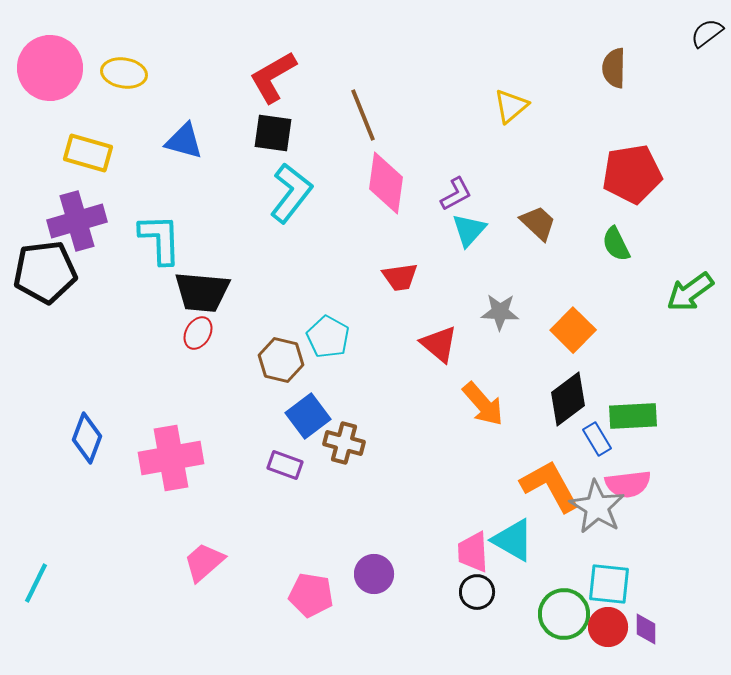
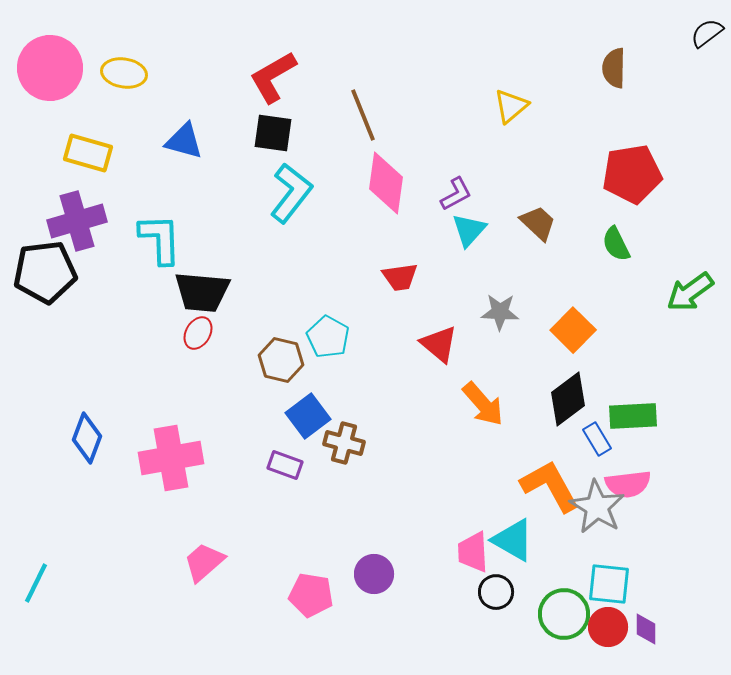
black circle at (477, 592): moved 19 px right
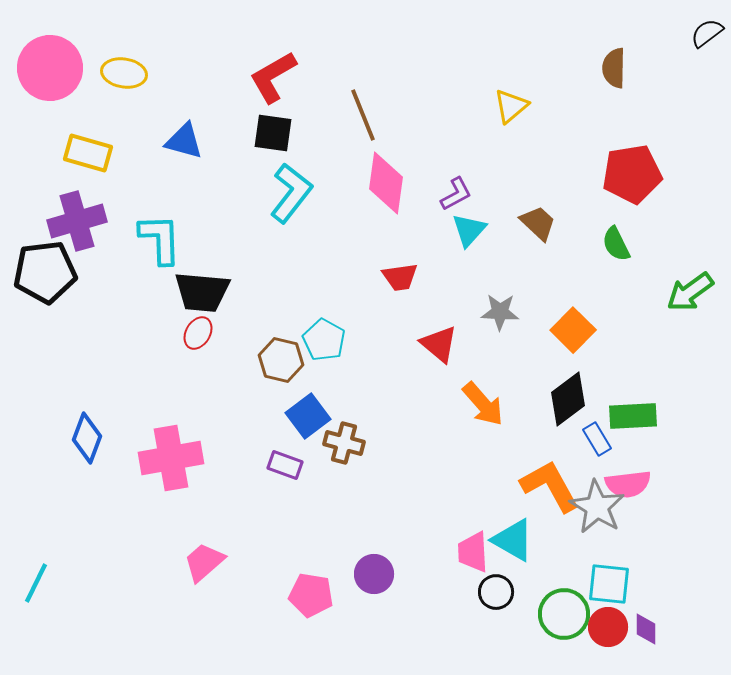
cyan pentagon at (328, 337): moved 4 px left, 3 px down
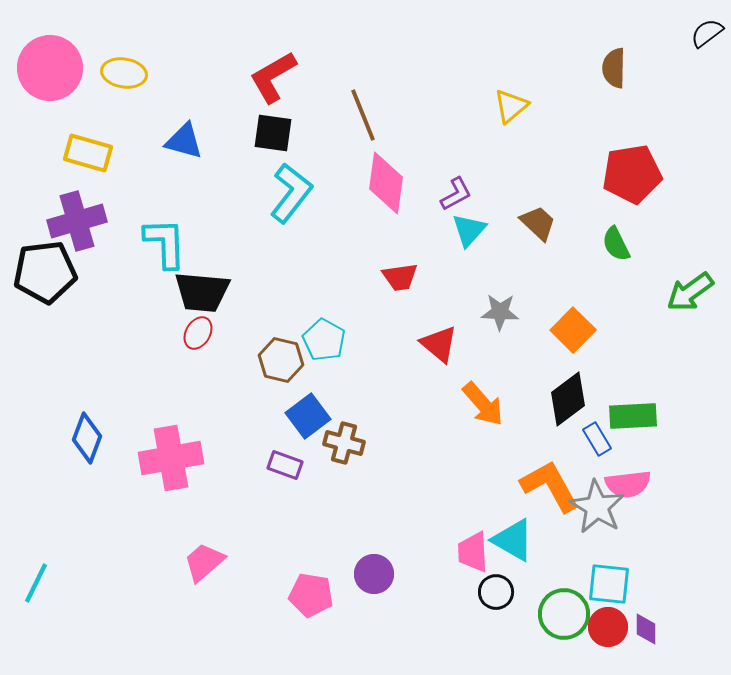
cyan L-shape at (160, 239): moved 5 px right, 4 px down
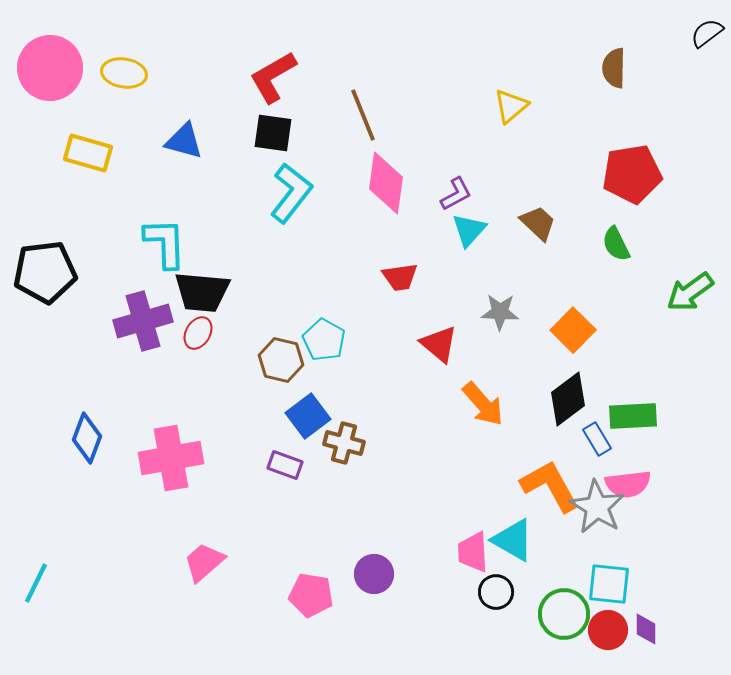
purple cross at (77, 221): moved 66 px right, 100 px down
red circle at (608, 627): moved 3 px down
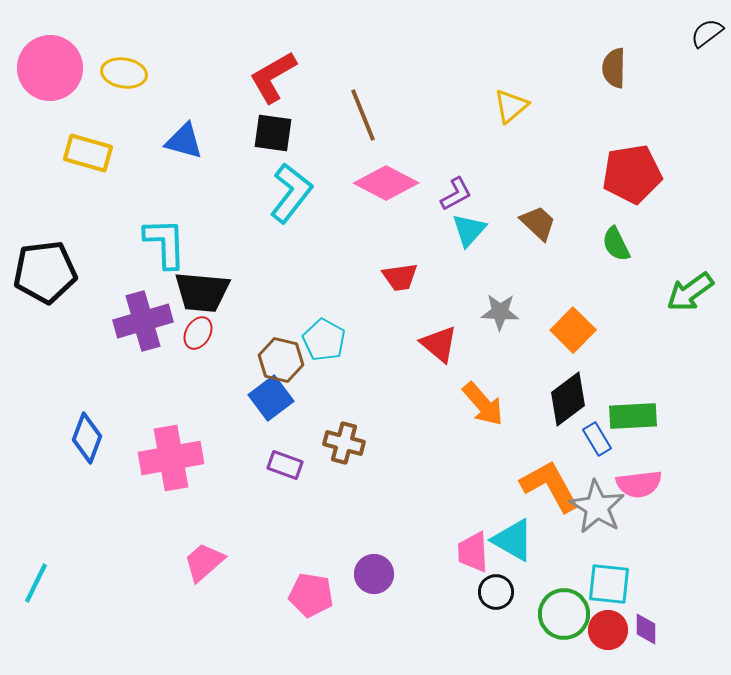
pink diamond at (386, 183): rotated 70 degrees counterclockwise
blue square at (308, 416): moved 37 px left, 18 px up
pink semicircle at (628, 484): moved 11 px right
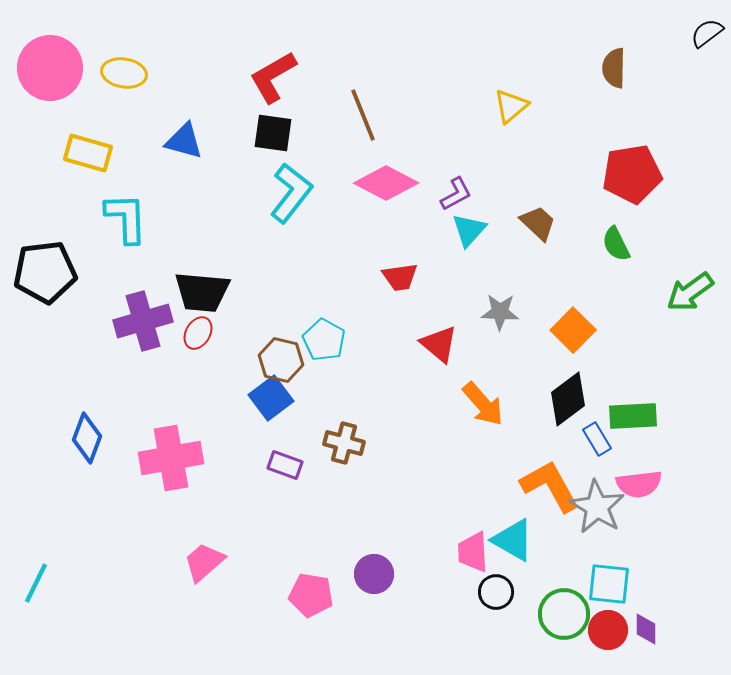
cyan L-shape at (165, 243): moved 39 px left, 25 px up
